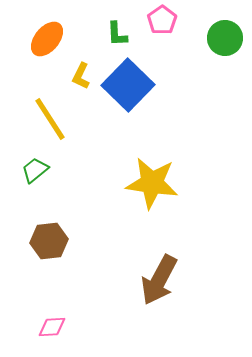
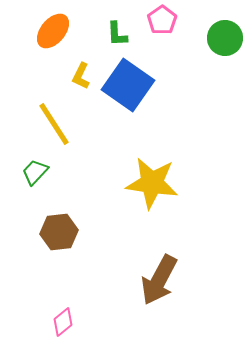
orange ellipse: moved 6 px right, 8 px up
blue square: rotated 9 degrees counterclockwise
yellow line: moved 4 px right, 5 px down
green trapezoid: moved 2 px down; rotated 8 degrees counterclockwise
brown hexagon: moved 10 px right, 9 px up
pink diamond: moved 11 px right, 5 px up; rotated 36 degrees counterclockwise
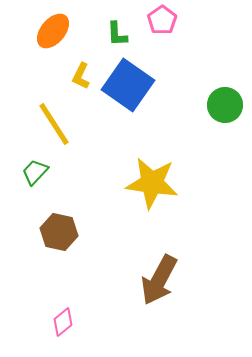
green circle: moved 67 px down
brown hexagon: rotated 18 degrees clockwise
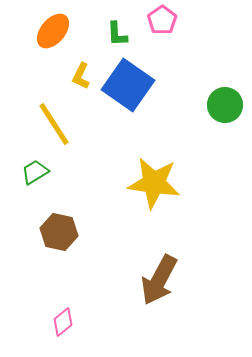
green trapezoid: rotated 16 degrees clockwise
yellow star: moved 2 px right
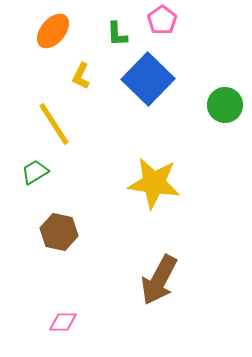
blue square: moved 20 px right, 6 px up; rotated 9 degrees clockwise
pink diamond: rotated 40 degrees clockwise
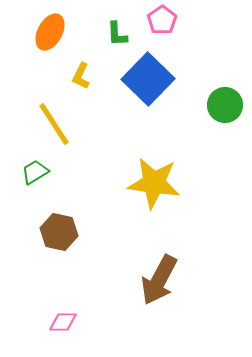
orange ellipse: moved 3 px left, 1 px down; rotated 12 degrees counterclockwise
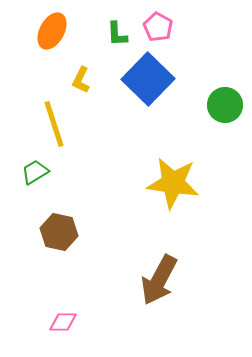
pink pentagon: moved 4 px left, 7 px down; rotated 8 degrees counterclockwise
orange ellipse: moved 2 px right, 1 px up
yellow L-shape: moved 4 px down
yellow line: rotated 15 degrees clockwise
yellow star: moved 19 px right
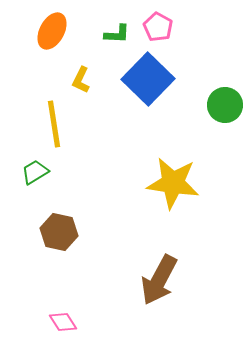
green L-shape: rotated 84 degrees counterclockwise
yellow line: rotated 9 degrees clockwise
pink diamond: rotated 56 degrees clockwise
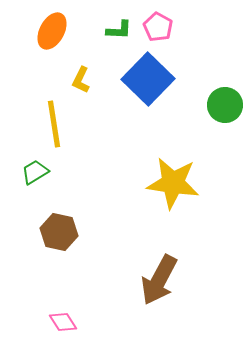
green L-shape: moved 2 px right, 4 px up
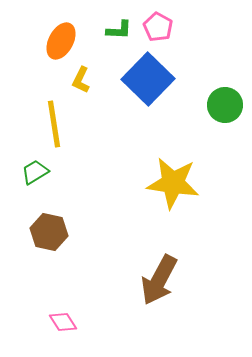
orange ellipse: moved 9 px right, 10 px down
brown hexagon: moved 10 px left
